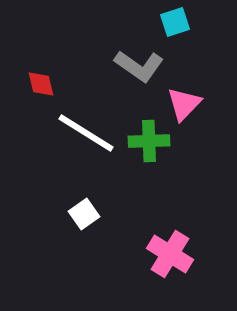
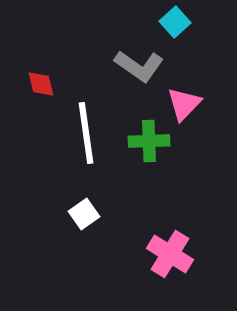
cyan square: rotated 24 degrees counterclockwise
white line: rotated 50 degrees clockwise
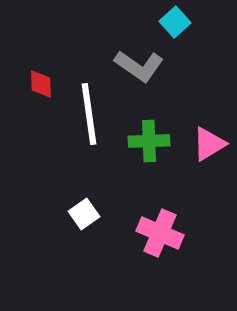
red diamond: rotated 12 degrees clockwise
pink triangle: moved 25 px right, 40 px down; rotated 15 degrees clockwise
white line: moved 3 px right, 19 px up
pink cross: moved 10 px left, 21 px up; rotated 9 degrees counterclockwise
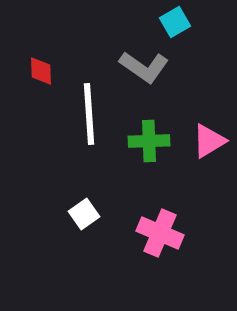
cyan square: rotated 12 degrees clockwise
gray L-shape: moved 5 px right, 1 px down
red diamond: moved 13 px up
white line: rotated 4 degrees clockwise
pink triangle: moved 3 px up
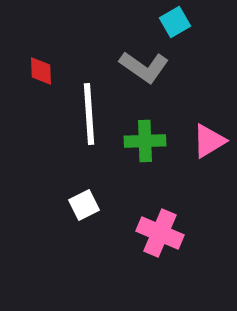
green cross: moved 4 px left
white square: moved 9 px up; rotated 8 degrees clockwise
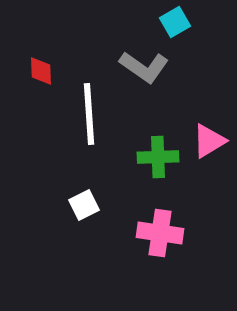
green cross: moved 13 px right, 16 px down
pink cross: rotated 15 degrees counterclockwise
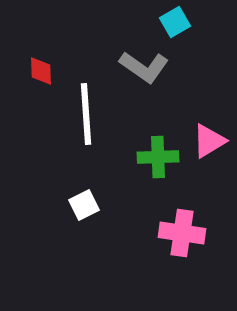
white line: moved 3 px left
pink cross: moved 22 px right
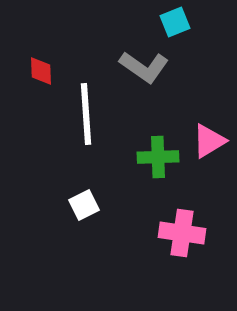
cyan square: rotated 8 degrees clockwise
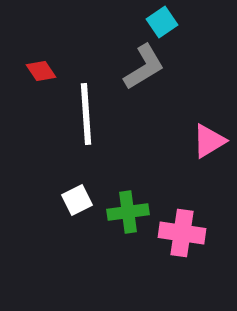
cyan square: moved 13 px left; rotated 12 degrees counterclockwise
gray L-shape: rotated 66 degrees counterclockwise
red diamond: rotated 32 degrees counterclockwise
green cross: moved 30 px left, 55 px down; rotated 6 degrees counterclockwise
white square: moved 7 px left, 5 px up
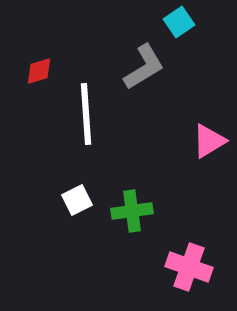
cyan square: moved 17 px right
red diamond: moved 2 px left; rotated 72 degrees counterclockwise
green cross: moved 4 px right, 1 px up
pink cross: moved 7 px right, 34 px down; rotated 12 degrees clockwise
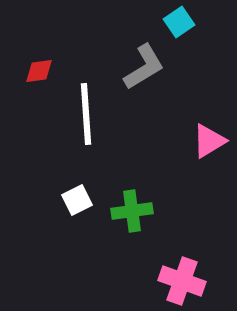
red diamond: rotated 8 degrees clockwise
pink cross: moved 7 px left, 14 px down
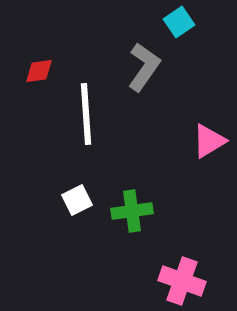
gray L-shape: rotated 24 degrees counterclockwise
